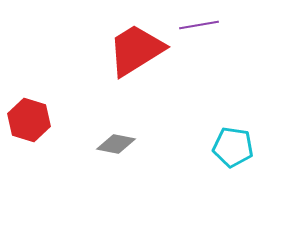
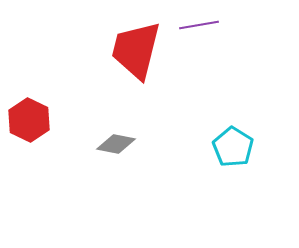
red trapezoid: rotated 44 degrees counterclockwise
red hexagon: rotated 9 degrees clockwise
cyan pentagon: rotated 24 degrees clockwise
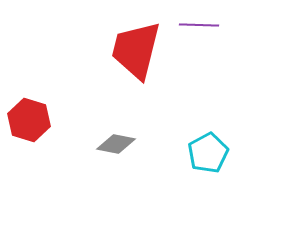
purple line: rotated 12 degrees clockwise
red hexagon: rotated 9 degrees counterclockwise
cyan pentagon: moved 25 px left, 6 px down; rotated 12 degrees clockwise
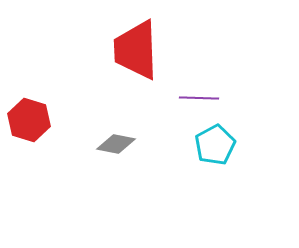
purple line: moved 73 px down
red trapezoid: rotated 16 degrees counterclockwise
cyan pentagon: moved 7 px right, 8 px up
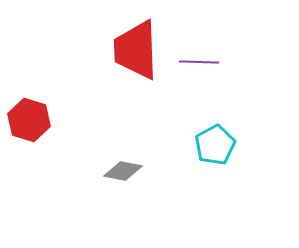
purple line: moved 36 px up
gray diamond: moved 7 px right, 27 px down
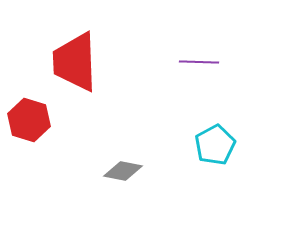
red trapezoid: moved 61 px left, 12 px down
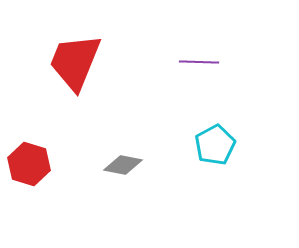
red trapezoid: rotated 24 degrees clockwise
red hexagon: moved 44 px down
gray diamond: moved 6 px up
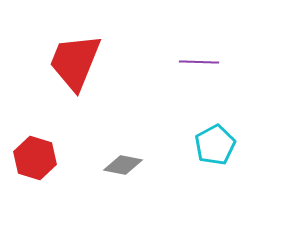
red hexagon: moved 6 px right, 6 px up
